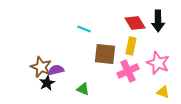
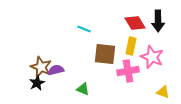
pink star: moved 6 px left, 6 px up
pink cross: rotated 15 degrees clockwise
black star: moved 10 px left
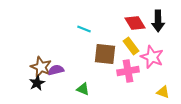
yellow rectangle: rotated 48 degrees counterclockwise
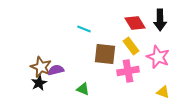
black arrow: moved 2 px right, 1 px up
pink star: moved 6 px right
black star: moved 2 px right
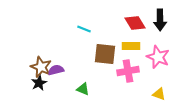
yellow rectangle: rotated 54 degrees counterclockwise
yellow triangle: moved 4 px left, 2 px down
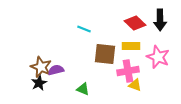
red diamond: rotated 15 degrees counterclockwise
yellow triangle: moved 24 px left, 9 px up
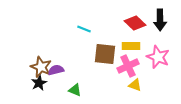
pink cross: moved 5 px up; rotated 15 degrees counterclockwise
green triangle: moved 8 px left, 1 px down
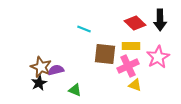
pink star: rotated 20 degrees clockwise
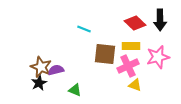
pink star: rotated 15 degrees clockwise
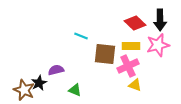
cyan line: moved 3 px left, 7 px down
pink star: moved 12 px up
brown star: moved 17 px left, 23 px down
